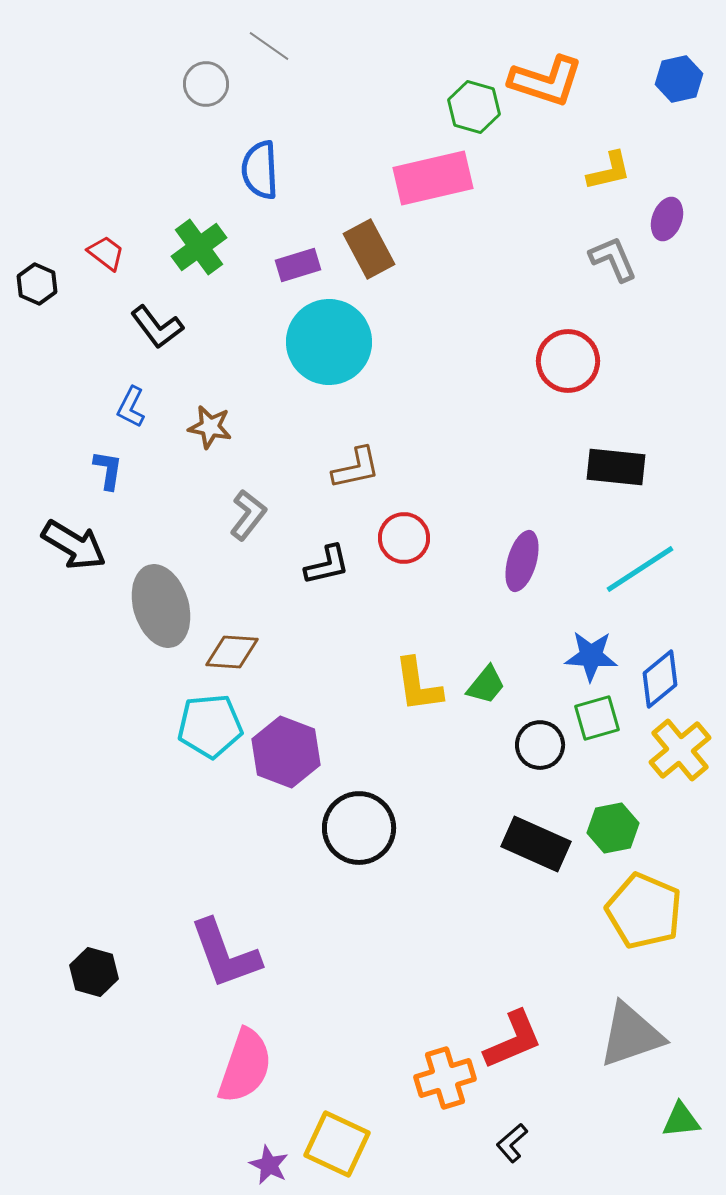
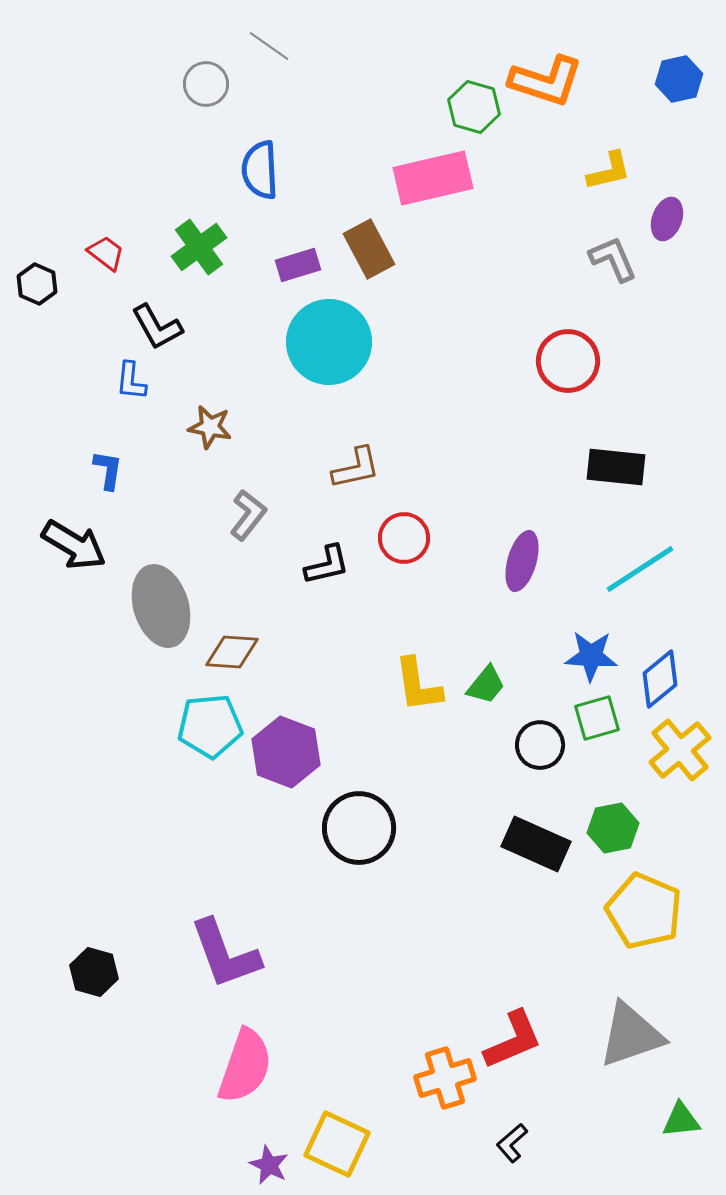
black L-shape at (157, 327): rotated 8 degrees clockwise
blue L-shape at (131, 407): moved 26 px up; rotated 21 degrees counterclockwise
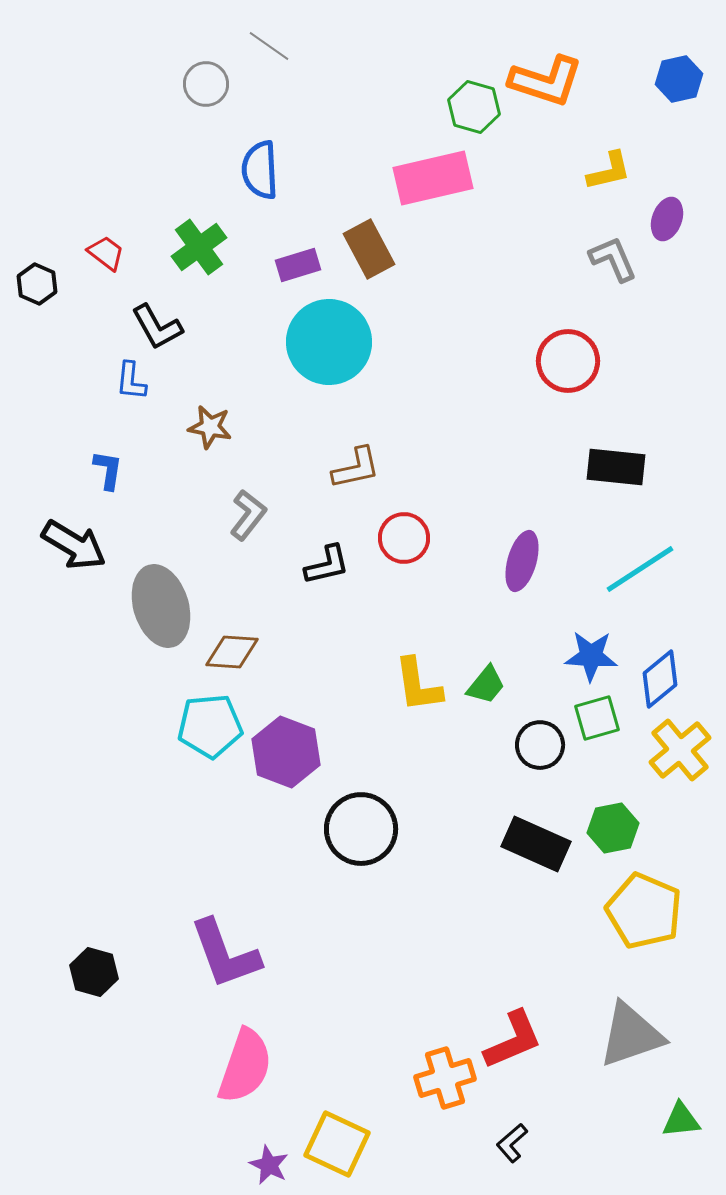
black circle at (359, 828): moved 2 px right, 1 px down
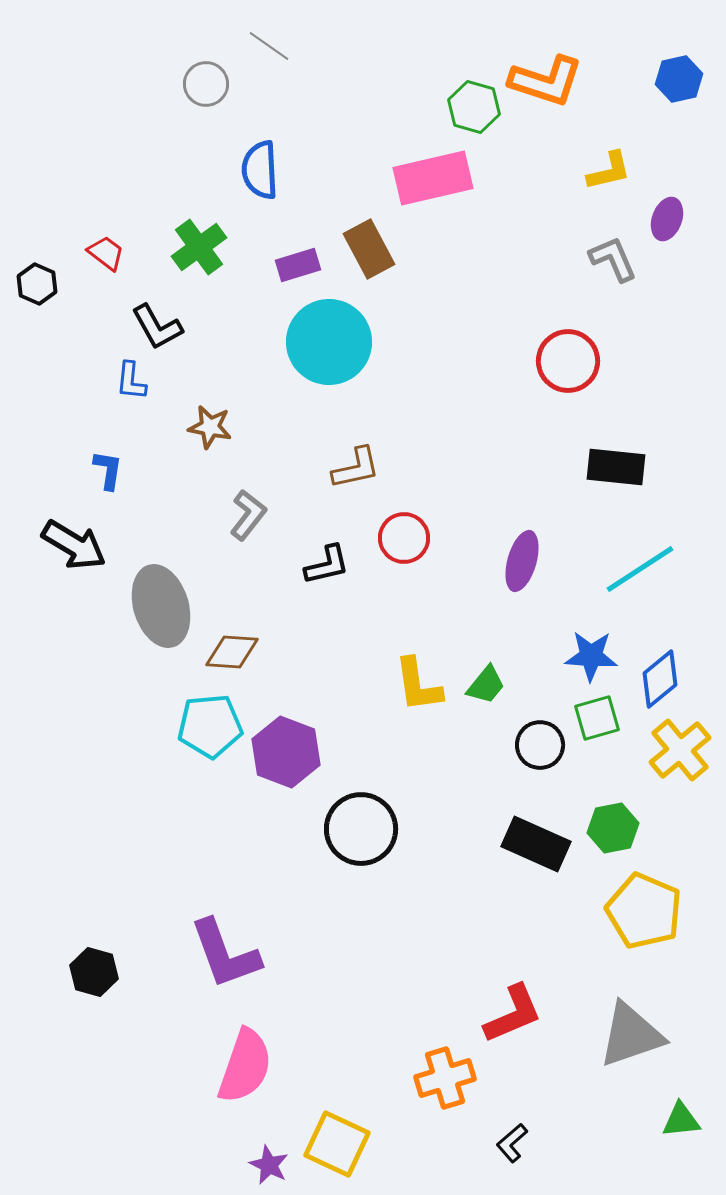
red L-shape at (513, 1040): moved 26 px up
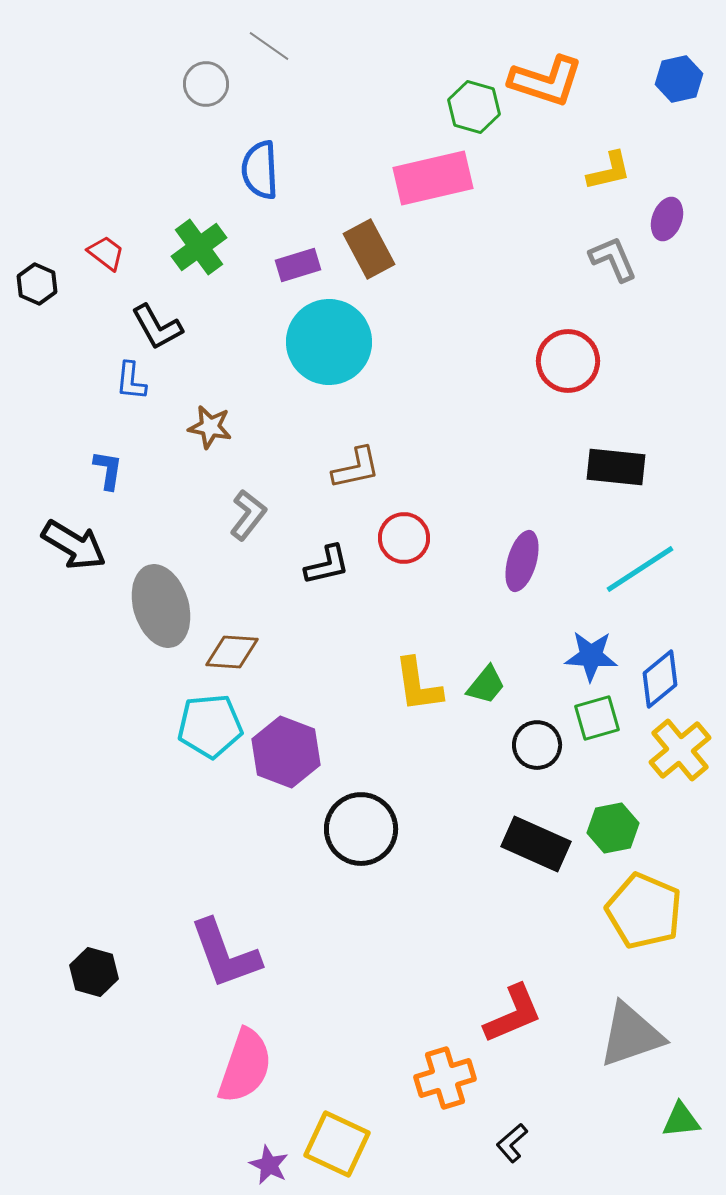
black circle at (540, 745): moved 3 px left
